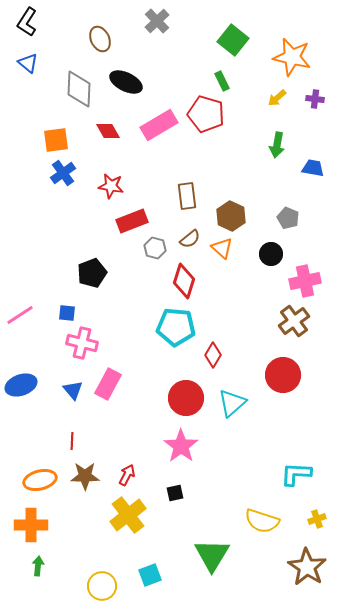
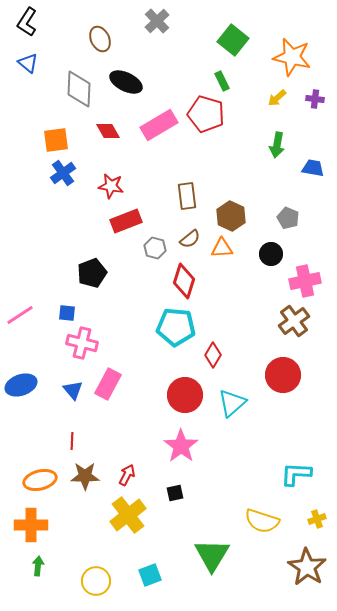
red rectangle at (132, 221): moved 6 px left
orange triangle at (222, 248): rotated 45 degrees counterclockwise
red circle at (186, 398): moved 1 px left, 3 px up
yellow circle at (102, 586): moved 6 px left, 5 px up
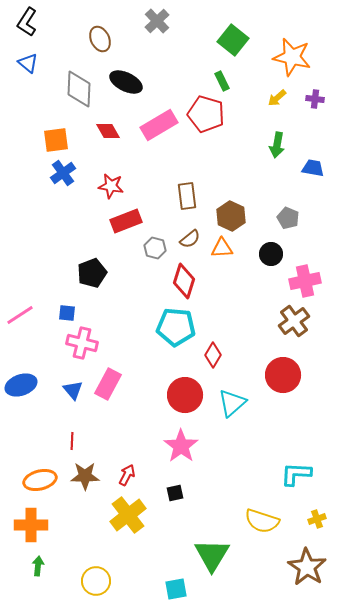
cyan square at (150, 575): moved 26 px right, 14 px down; rotated 10 degrees clockwise
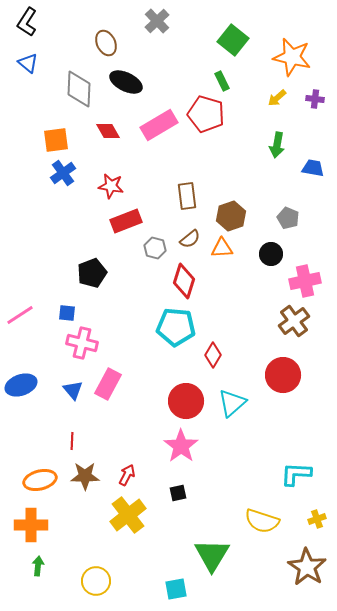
brown ellipse at (100, 39): moved 6 px right, 4 px down
brown hexagon at (231, 216): rotated 16 degrees clockwise
red circle at (185, 395): moved 1 px right, 6 px down
black square at (175, 493): moved 3 px right
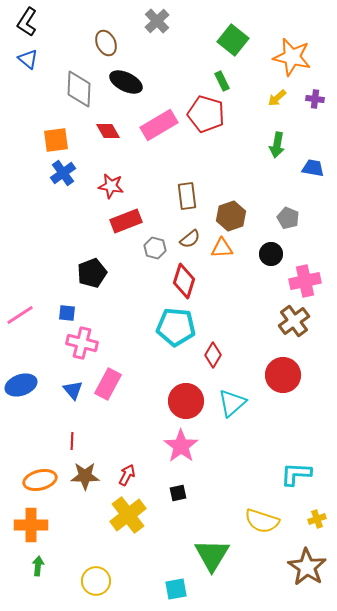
blue triangle at (28, 63): moved 4 px up
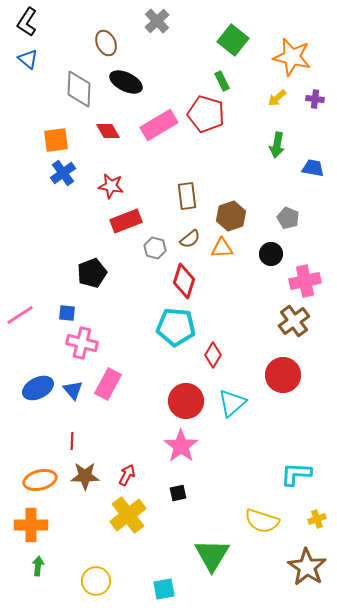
blue ellipse at (21, 385): moved 17 px right, 3 px down; rotated 8 degrees counterclockwise
cyan square at (176, 589): moved 12 px left
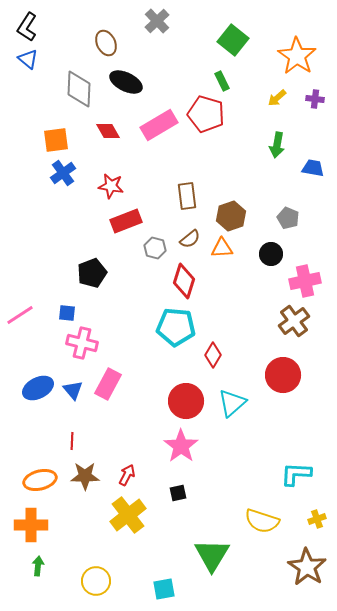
black L-shape at (27, 22): moved 5 px down
orange star at (292, 57): moved 5 px right, 1 px up; rotated 21 degrees clockwise
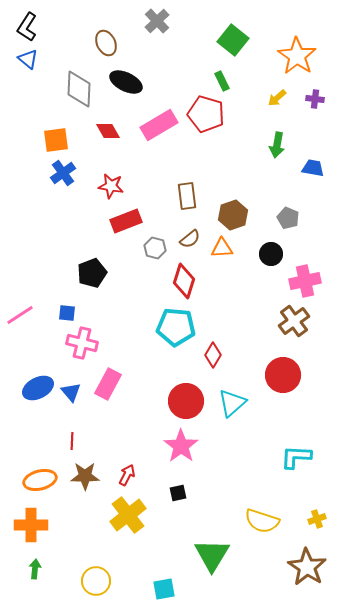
brown hexagon at (231, 216): moved 2 px right, 1 px up
blue triangle at (73, 390): moved 2 px left, 2 px down
cyan L-shape at (296, 474): moved 17 px up
green arrow at (38, 566): moved 3 px left, 3 px down
